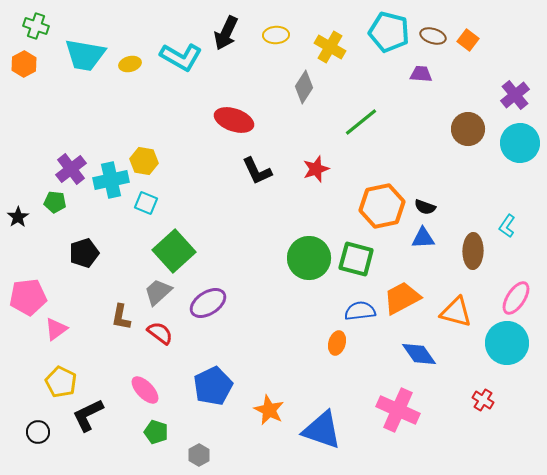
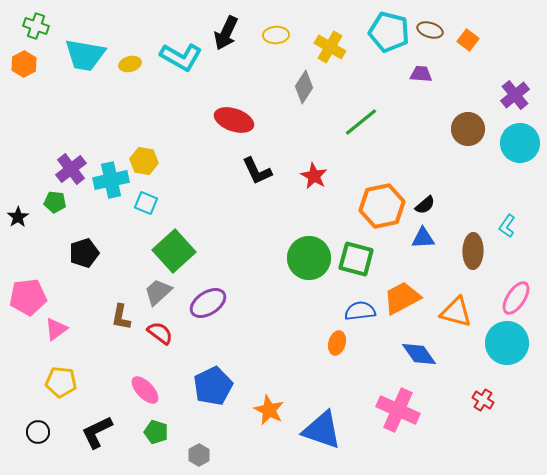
brown ellipse at (433, 36): moved 3 px left, 6 px up
red star at (316, 169): moved 2 px left, 7 px down; rotated 24 degrees counterclockwise
black semicircle at (425, 207): moved 2 px up; rotated 60 degrees counterclockwise
yellow pentagon at (61, 382): rotated 20 degrees counterclockwise
black L-shape at (88, 415): moved 9 px right, 17 px down
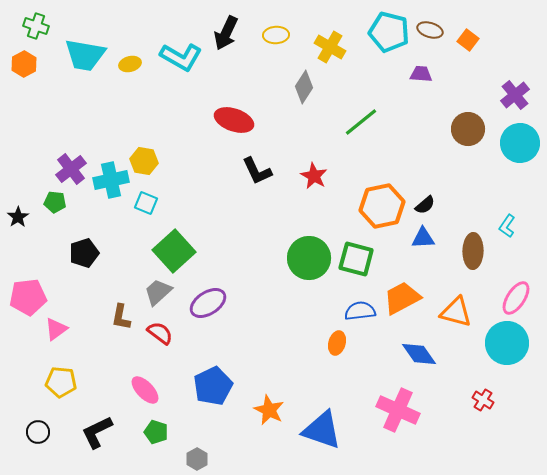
gray hexagon at (199, 455): moved 2 px left, 4 px down
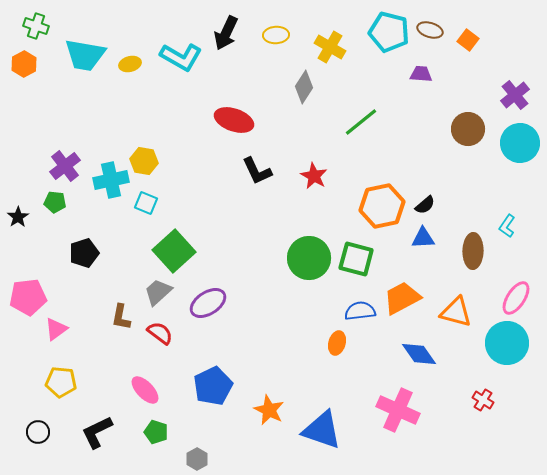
purple cross at (71, 169): moved 6 px left, 3 px up
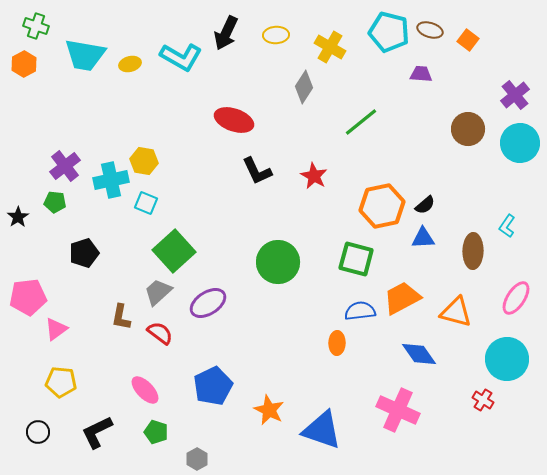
green circle at (309, 258): moved 31 px left, 4 px down
orange ellipse at (337, 343): rotated 15 degrees counterclockwise
cyan circle at (507, 343): moved 16 px down
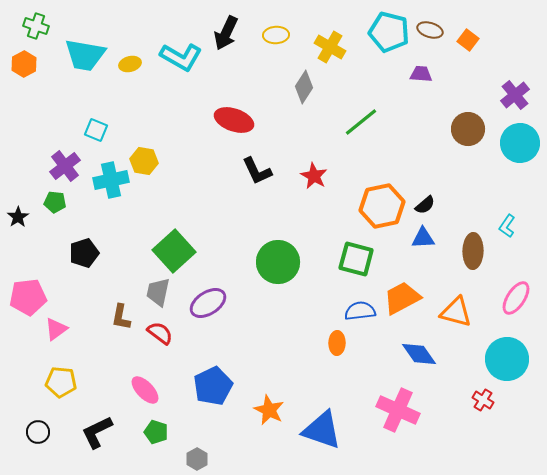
cyan square at (146, 203): moved 50 px left, 73 px up
gray trapezoid at (158, 292): rotated 36 degrees counterclockwise
